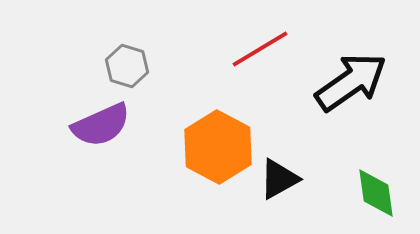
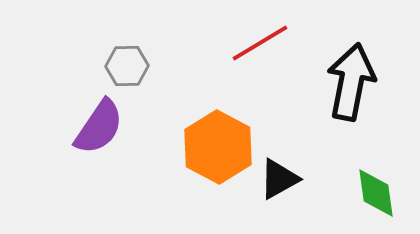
red line: moved 6 px up
gray hexagon: rotated 18 degrees counterclockwise
black arrow: rotated 44 degrees counterclockwise
purple semicircle: moved 2 px left, 2 px down; rotated 32 degrees counterclockwise
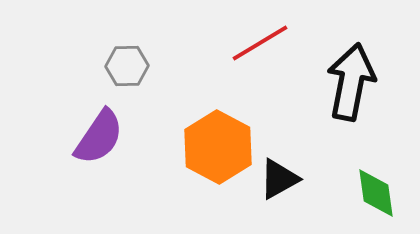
purple semicircle: moved 10 px down
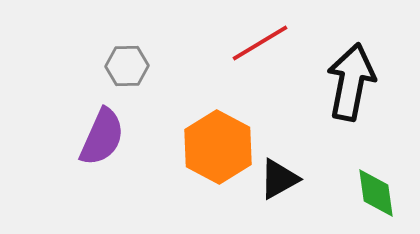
purple semicircle: moved 3 px right; rotated 10 degrees counterclockwise
